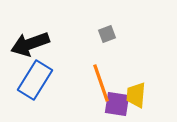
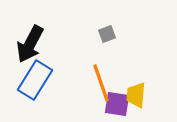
black arrow: rotated 42 degrees counterclockwise
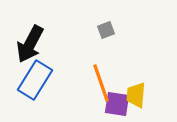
gray square: moved 1 px left, 4 px up
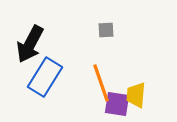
gray square: rotated 18 degrees clockwise
blue rectangle: moved 10 px right, 3 px up
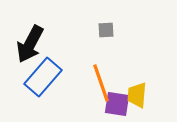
blue rectangle: moved 2 px left; rotated 9 degrees clockwise
yellow trapezoid: moved 1 px right
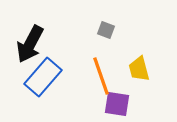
gray square: rotated 24 degrees clockwise
orange line: moved 7 px up
yellow trapezoid: moved 2 px right, 26 px up; rotated 20 degrees counterclockwise
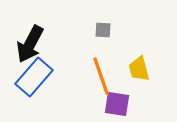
gray square: moved 3 px left; rotated 18 degrees counterclockwise
blue rectangle: moved 9 px left
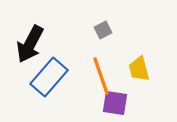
gray square: rotated 30 degrees counterclockwise
blue rectangle: moved 15 px right
purple square: moved 2 px left, 1 px up
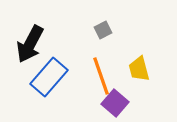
purple square: rotated 32 degrees clockwise
